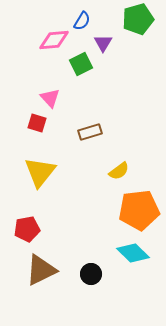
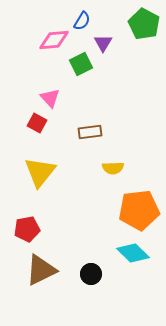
green pentagon: moved 6 px right, 5 px down; rotated 28 degrees counterclockwise
red square: rotated 12 degrees clockwise
brown rectangle: rotated 10 degrees clockwise
yellow semicircle: moved 6 px left, 3 px up; rotated 35 degrees clockwise
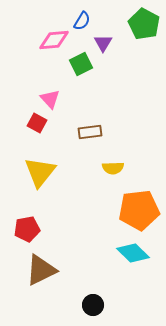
pink triangle: moved 1 px down
black circle: moved 2 px right, 31 px down
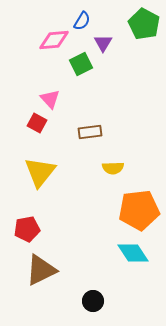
cyan diamond: rotated 12 degrees clockwise
black circle: moved 4 px up
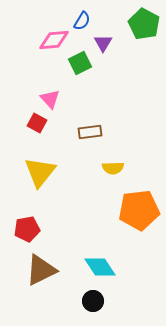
green square: moved 1 px left, 1 px up
cyan diamond: moved 33 px left, 14 px down
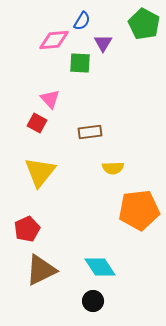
green square: rotated 30 degrees clockwise
red pentagon: rotated 15 degrees counterclockwise
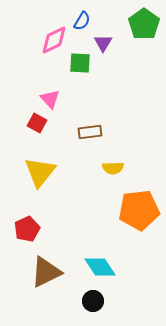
green pentagon: rotated 8 degrees clockwise
pink diamond: rotated 20 degrees counterclockwise
brown triangle: moved 5 px right, 2 px down
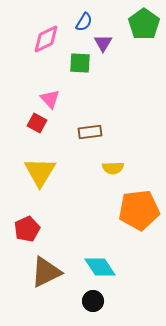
blue semicircle: moved 2 px right, 1 px down
pink diamond: moved 8 px left, 1 px up
yellow triangle: rotated 8 degrees counterclockwise
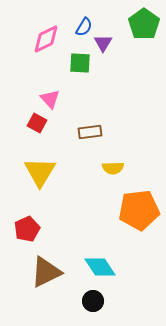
blue semicircle: moved 5 px down
